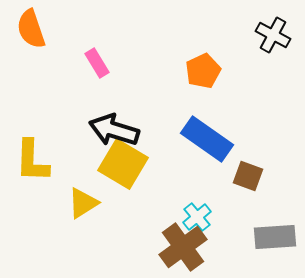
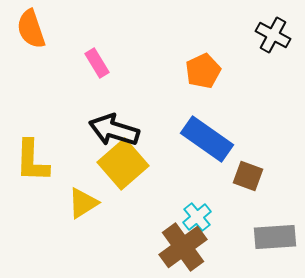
yellow square: rotated 18 degrees clockwise
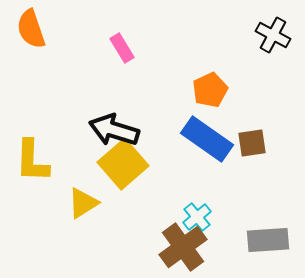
pink rectangle: moved 25 px right, 15 px up
orange pentagon: moved 7 px right, 19 px down
brown square: moved 4 px right, 33 px up; rotated 28 degrees counterclockwise
gray rectangle: moved 7 px left, 3 px down
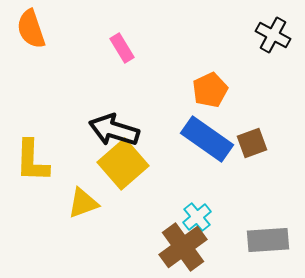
brown square: rotated 12 degrees counterclockwise
yellow triangle: rotated 12 degrees clockwise
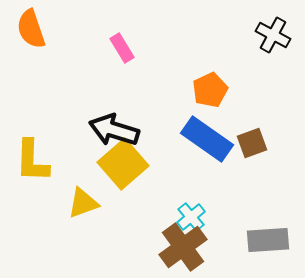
cyan cross: moved 6 px left
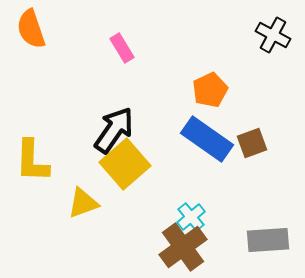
black arrow: rotated 108 degrees clockwise
yellow square: moved 2 px right
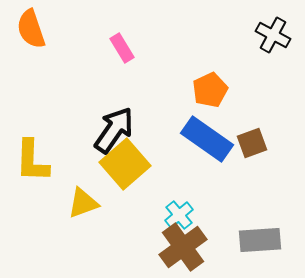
cyan cross: moved 12 px left, 2 px up
gray rectangle: moved 8 px left
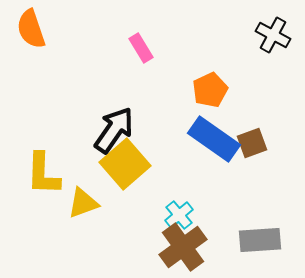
pink rectangle: moved 19 px right
blue rectangle: moved 7 px right
yellow L-shape: moved 11 px right, 13 px down
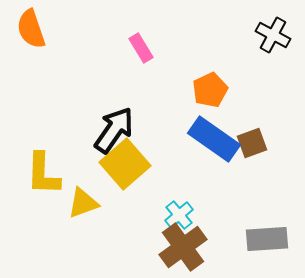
gray rectangle: moved 7 px right, 1 px up
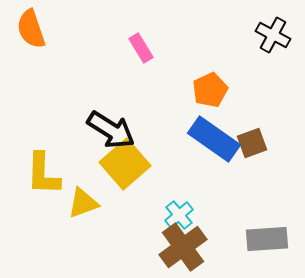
black arrow: moved 3 px left; rotated 87 degrees clockwise
